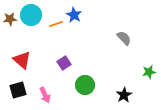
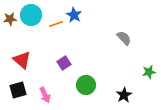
green circle: moved 1 px right
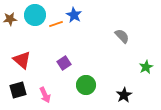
cyan circle: moved 4 px right
gray semicircle: moved 2 px left, 2 px up
green star: moved 3 px left, 5 px up; rotated 16 degrees counterclockwise
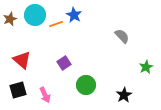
brown star: rotated 16 degrees counterclockwise
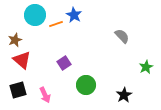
brown star: moved 5 px right, 21 px down
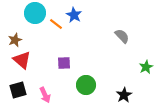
cyan circle: moved 2 px up
orange line: rotated 56 degrees clockwise
purple square: rotated 32 degrees clockwise
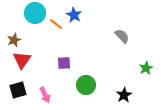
brown star: moved 1 px left
red triangle: rotated 24 degrees clockwise
green star: moved 1 px down
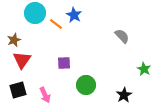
green star: moved 2 px left, 1 px down; rotated 16 degrees counterclockwise
